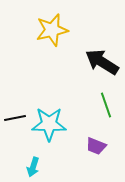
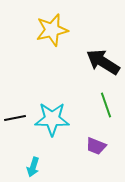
black arrow: moved 1 px right
cyan star: moved 3 px right, 5 px up
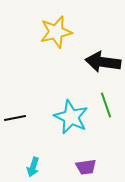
yellow star: moved 4 px right, 2 px down
black arrow: rotated 24 degrees counterclockwise
cyan star: moved 19 px right, 2 px up; rotated 24 degrees clockwise
purple trapezoid: moved 10 px left, 21 px down; rotated 30 degrees counterclockwise
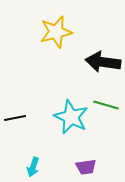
green line: rotated 55 degrees counterclockwise
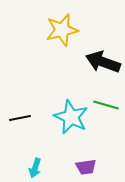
yellow star: moved 6 px right, 2 px up
black arrow: rotated 12 degrees clockwise
black line: moved 5 px right
cyan arrow: moved 2 px right, 1 px down
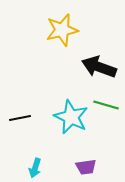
black arrow: moved 4 px left, 5 px down
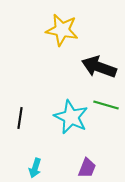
yellow star: rotated 24 degrees clockwise
black line: rotated 70 degrees counterclockwise
purple trapezoid: moved 1 px right, 1 px down; rotated 60 degrees counterclockwise
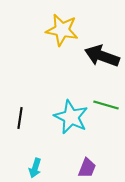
black arrow: moved 3 px right, 11 px up
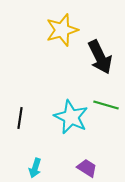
yellow star: rotated 28 degrees counterclockwise
black arrow: moved 2 px left, 1 px down; rotated 136 degrees counterclockwise
purple trapezoid: rotated 80 degrees counterclockwise
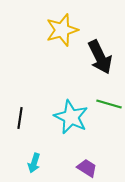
green line: moved 3 px right, 1 px up
cyan arrow: moved 1 px left, 5 px up
